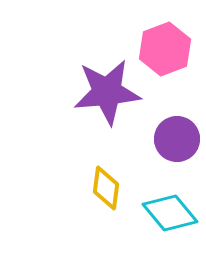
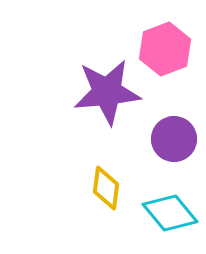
purple circle: moved 3 px left
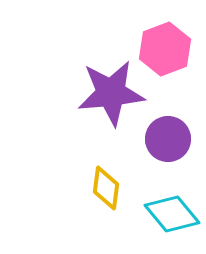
purple star: moved 4 px right, 1 px down
purple circle: moved 6 px left
cyan diamond: moved 2 px right, 1 px down
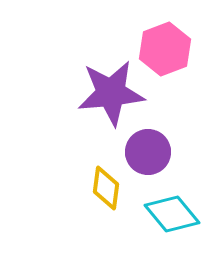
purple circle: moved 20 px left, 13 px down
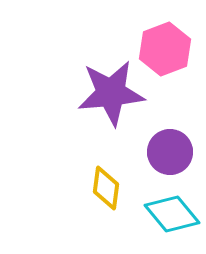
purple circle: moved 22 px right
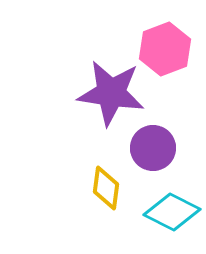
purple star: rotated 14 degrees clockwise
purple circle: moved 17 px left, 4 px up
cyan diamond: moved 2 px up; rotated 24 degrees counterclockwise
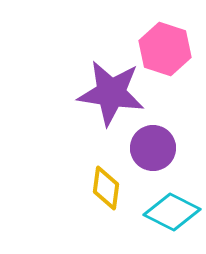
pink hexagon: rotated 21 degrees counterclockwise
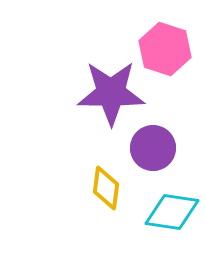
purple star: rotated 8 degrees counterclockwise
cyan diamond: rotated 18 degrees counterclockwise
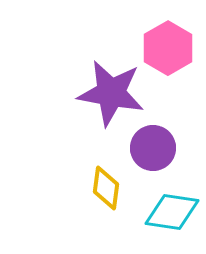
pink hexagon: moved 3 px right, 1 px up; rotated 12 degrees clockwise
purple star: rotated 10 degrees clockwise
